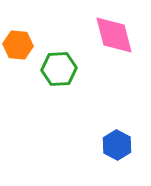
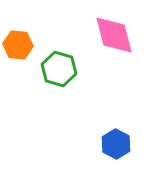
green hexagon: rotated 20 degrees clockwise
blue hexagon: moved 1 px left, 1 px up
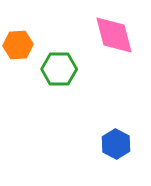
orange hexagon: rotated 8 degrees counterclockwise
green hexagon: rotated 16 degrees counterclockwise
